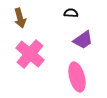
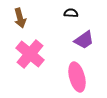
purple trapezoid: moved 1 px right
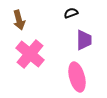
black semicircle: rotated 24 degrees counterclockwise
brown arrow: moved 1 px left, 2 px down
purple trapezoid: rotated 55 degrees counterclockwise
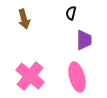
black semicircle: rotated 56 degrees counterclockwise
brown arrow: moved 5 px right, 1 px up
pink cross: moved 22 px down
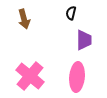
pink ellipse: rotated 20 degrees clockwise
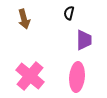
black semicircle: moved 2 px left
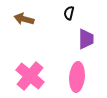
brown arrow: rotated 120 degrees clockwise
purple trapezoid: moved 2 px right, 1 px up
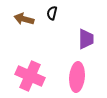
black semicircle: moved 17 px left
pink cross: rotated 16 degrees counterclockwise
